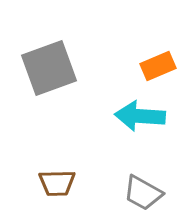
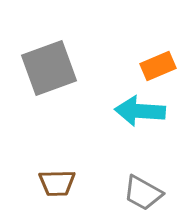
cyan arrow: moved 5 px up
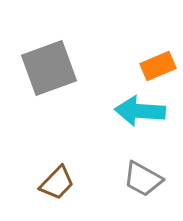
brown trapezoid: rotated 45 degrees counterclockwise
gray trapezoid: moved 14 px up
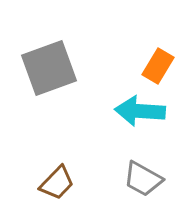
orange rectangle: rotated 36 degrees counterclockwise
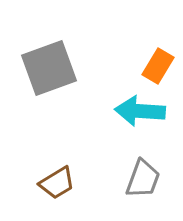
gray trapezoid: rotated 99 degrees counterclockwise
brown trapezoid: rotated 15 degrees clockwise
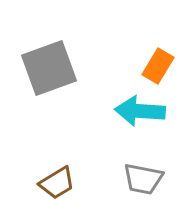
gray trapezoid: rotated 81 degrees clockwise
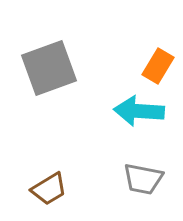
cyan arrow: moved 1 px left
brown trapezoid: moved 8 px left, 6 px down
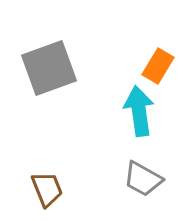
cyan arrow: rotated 78 degrees clockwise
gray trapezoid: rotated 18 degrees clockwise
brown trapezoid: moved 2 px left; rotated 81 degrees counterclockwise
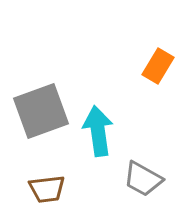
gray square: moved 8 px left, 43 px down
cyan arrow: moved 41 px left, 20 px down
brown trapezoid: rotated 105 degrees clockwise
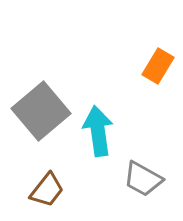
gray square: rotated 20 degrees counterclockwise
brown trapezoid: moved 1 px down; rotated 45 degrees counterclockwise
